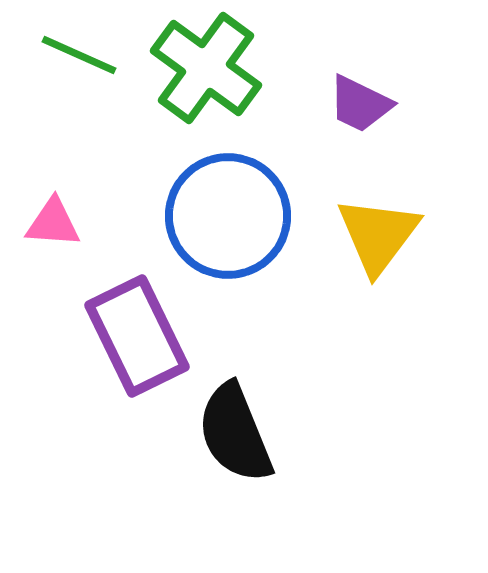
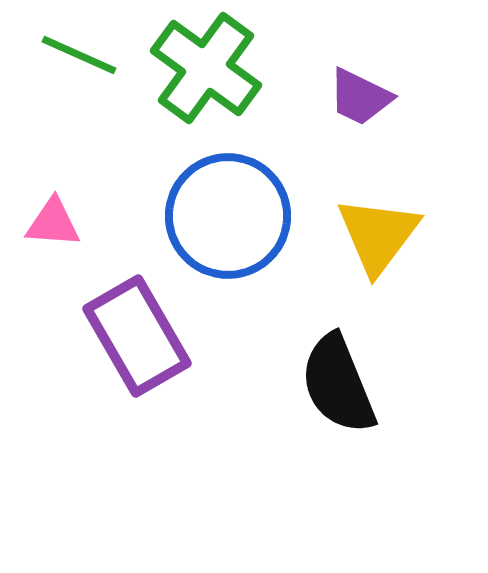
purple trapezoid: moved 7 px up
purple rectangle: rotated 4 degrees counterclockwise
black semicircle: moved 103 px right, 49 px up
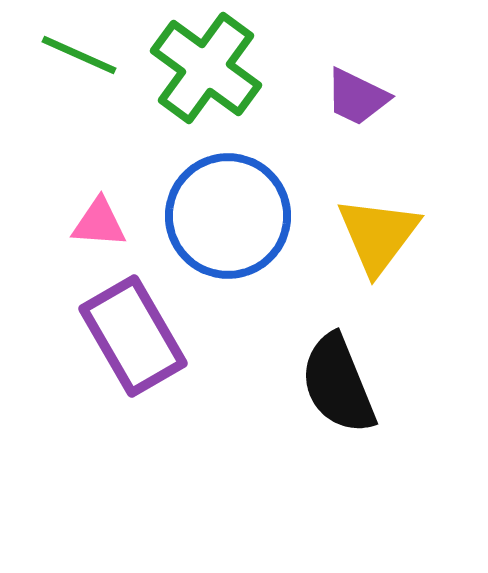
purple trapezoid: moved 3 px left
pink triangle: moved 46 px right
purple rectangle: moved 4 px left
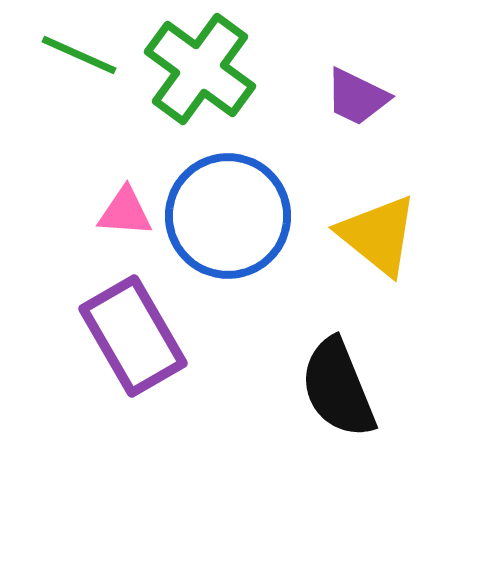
green cross: moved 6 px left, 1 px down
pink triangle: moved 26 px right, 11 px up
yellow triangle: rotated 28 degrees counterclockwise
black semicircle: moved 4 px down
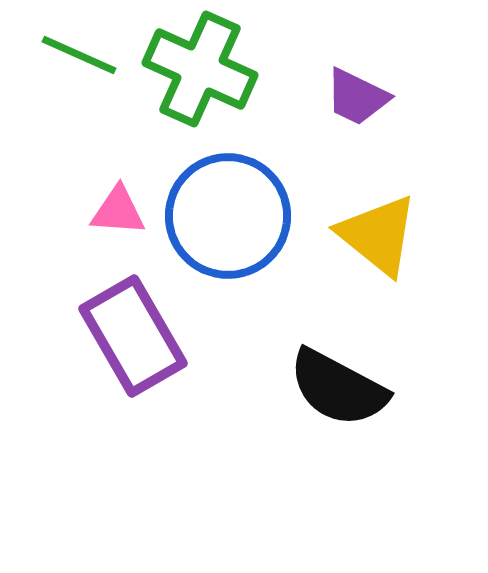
green cross: rotated 12 degrees counterclockwise
pink triangle: moved 7 px left, 1 px up
black semicircle: rotated 40 degrees counterclockwise
